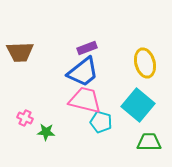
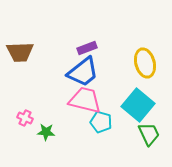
green trapezoid: moved 8 px up; rotated 65 degrees clockwise
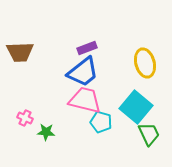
cyan square: moved 2 px left, 2 px down
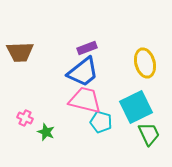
cyan square: rotated 24 degrees clockwise
green star: rotated 18 degrees clockwise
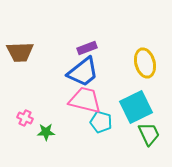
green star: rotated 24 degrees counterclockwise
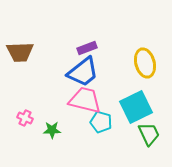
green star: moved 6 px right, 2 px up
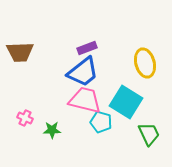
cyan square: moved 10 px left, 5 px up; rotated 32 degrees counterclockwise
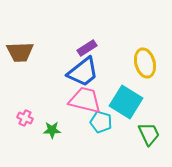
purple rectangle: rotated 12 degrees counterclockwise
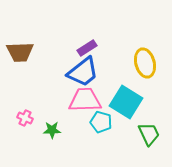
pink trapezoid: rotated 16 degrees counterclockwise
